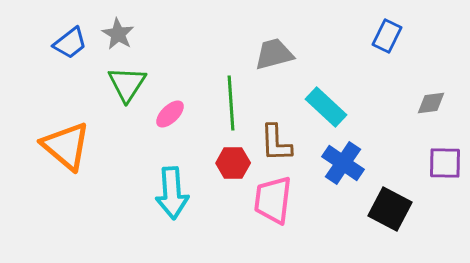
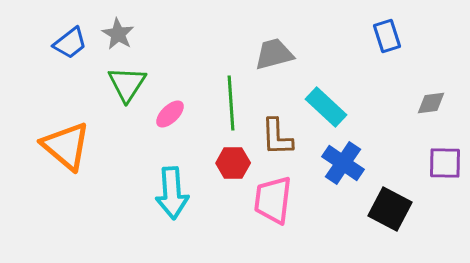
blue rectangle: rotated 44 degrees counterclockwise
brown L-shape: moved 1 px right, 6 px up
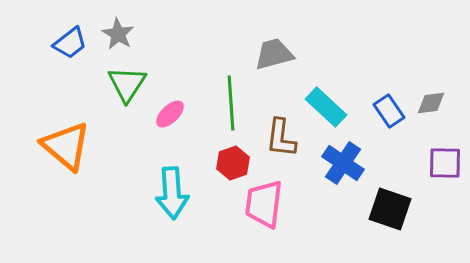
blue rectangle: moved 2 px right, 75 px down; rotated 16 degrees counterclockwise
brown L-shape: moved 4 px right, 1 px down; rotated 9 degrees clockwise
red hexagon: rotated 20 degrees counterclockwise
pink trapezoid: moved 9 px left, 4 px down
black square: rotated 9 degrees counterclockwise
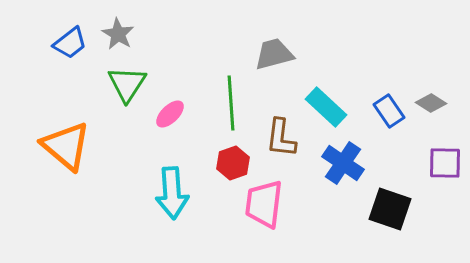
gray diamond: rotated 40 degrees clockwise
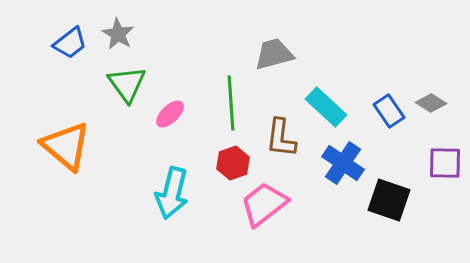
green triangle: rotated 9 degrees counterclockwise
cyan arrow: rotated 18 degrees clockwise
pink trapezoid: rotated 45 degrees clockwise
black square: moved 1 px left, 9 px up
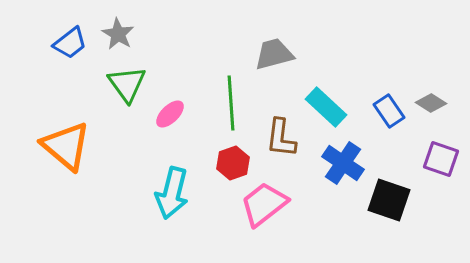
purple square: moved 4 px left, 4 px up; rotated 18 degrees clockwise
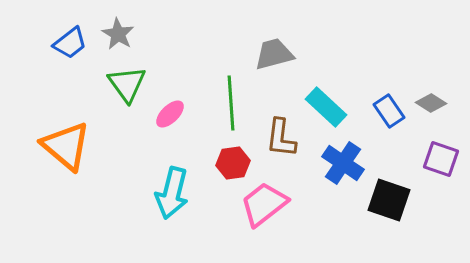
red hexagon: rotated 12 degrees clockwise
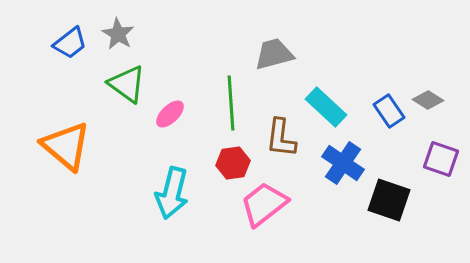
green triangle: rotated 18 degrees counterclockwise
gray diamond: moved 3 px left, 3 px up
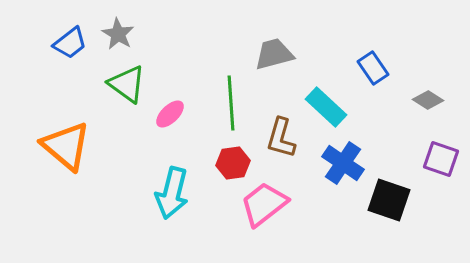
blue rectangle: moved 16 px left, 43 px up
brown L-shape: rotated 9 degrees clockwise
